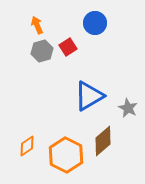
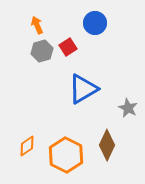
blue triangle: moved 6 px left, 7 px up
brown diamond: moved 4 px right, 4 px down; rotated 24 degrees counterclockwise
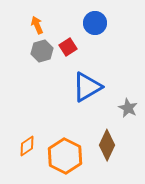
blue triangle: moved 4 px right, 2 px up
orange hexagon: moved 1 px left, 1 px down
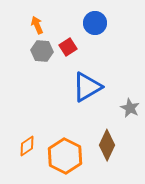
gray hexagon: rotated 20 degrees clockwise
gray star: moved 2 px right
